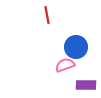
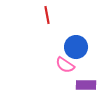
pink semicircle: rotated 126 degrees counterclockwise
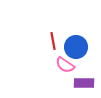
red line: moved 6 px right, 26 px down
purple rectangle: moved 2 px left, 2 px up
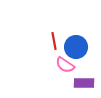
red line: moved 1 px right
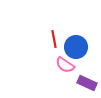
red line: moved 2 px up
purple rectangle: moved 3 px right; rotated 24 degrees clockwise
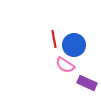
blue circle: moved 2 px left, 2 px up
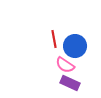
blue circle: moved 1 px right, 1 px down
purple rectangle: moved 17 px left
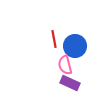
pink semicircle: rotated 42 degrees clockwise
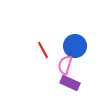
red line: moved 11 px left, 11 px down; rotated 18 degrees counterclockwise
pink semicircle: rotated 30 degrees clockwise
